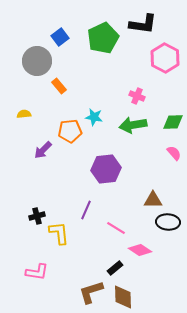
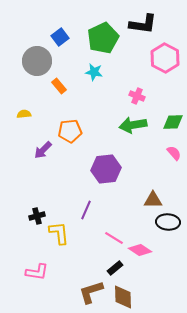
cyan star: moved 45 px up
pink line: moved 2 px left, 10 px down
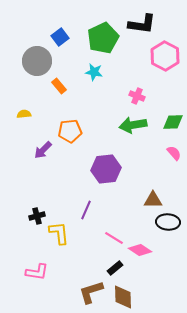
black L-shape: moved 1 px left
pink hexagon: moved 2 px up
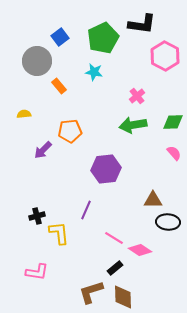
pink cross: rotated 28 degrees clockwise
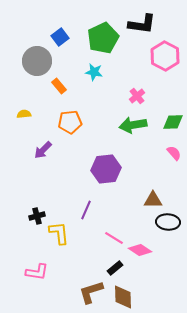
orange pentagon: moved 9 px up
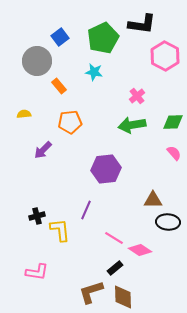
green arrow: moved 1 px left
yellow L-shape: moved 1 px right, 3 px up
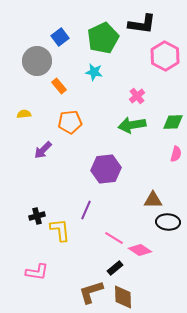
pink semicircle: moved 2 px right, 1 px down; rotated 56 degrees clockwise
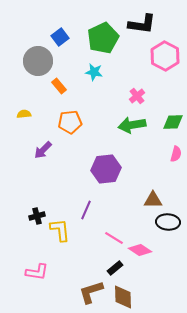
gray circle: moved 1 px right
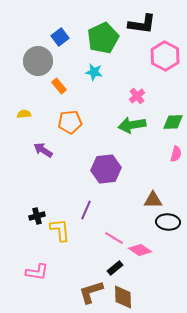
purple arrow: rotated 78 degrees clockwise
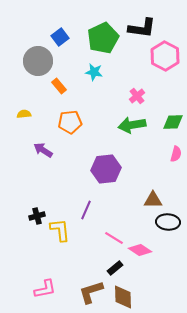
black L-shape: moved 4 px down
pink L-shape: moved 8 px right, 17 px down; rotated 20 degrees counterclockwise
